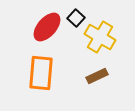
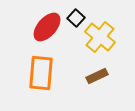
yellow cross: rotated 8 degrees clockwise
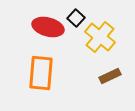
red ellipse: moved 1 px right; rotated 64 degrees clockwise
brown rectangle: moved 13 px right
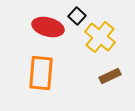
black square: moved 1 px right, 2 px up
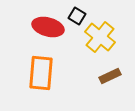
black square: rotated 12 degrees counterclockwise
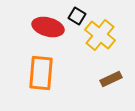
yellow cross: moved 2 px up
brown rectangle: moved 1 px right, 3 px down
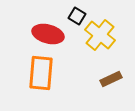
red ellipse: moved 7 px down
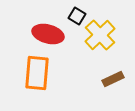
yellow cross: rotated 8 degrees clockwise
orange rectangle: moved 4 px left
brown rectangle: moved 2 px right
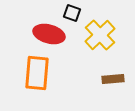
black square: moved 5 px left, 3 px up; rotated 12 degrees counterclockwise
red ellipse: moved 1 px right
brown rectangle: rotated 20 degrees clockwise
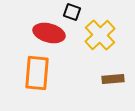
black square: moved 1 px up
red ellipse: moved 1 px up
